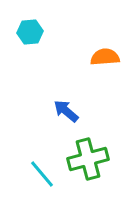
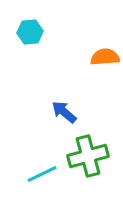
blue arrow: moved 2 px left, 1 px down
green cross: moved 3 px up
cyan line: rotated 76 degrees counterclockwise
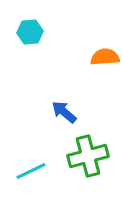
cyan line: moved 11 px left, 3 px up
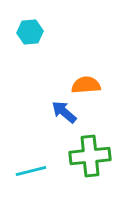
orange semicircle: moved 19 px left, 28 px down
green cross: moved 2 px right; rotated 9 degrees clockwise
cyan line: rotated 12 degrees clockwise
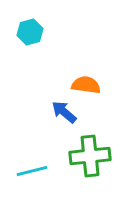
cyan hexagon: rotated 10 degrees counterclockwise
orange semicircle: rotated 12 degrees clockwise
cyan line: moved 1 px right
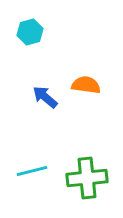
blue arrow: moved 19 px left, 15 px up
green cross: moved 3 px left, 22 px down
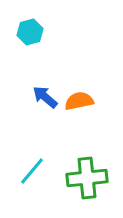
orange semicircle: moved 7 px left, 16 px down; rotated 20 degrees counterclockwise
cyan line: rotated 36 degrees counterclockwise
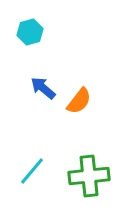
blue arrow: moved 2 px left, 9 px up
orange semicircle: rotated 140 degrees clockwise
green cross: moved 2 px right, 2 px up
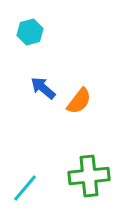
cyan line: moved 7 px left, 17 px down
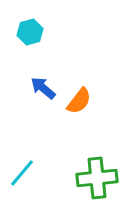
green cross: moved 8 px right, 2 px down
cyan line: moved 3 px left, 15 px up
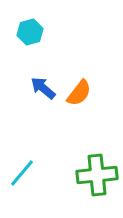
orange semicircle: moved 8 px up
green cross: moved 3 px up
